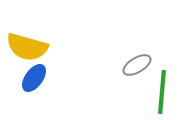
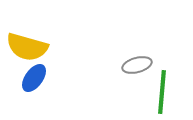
gray ellipse: rotated 16 degrees clockwise
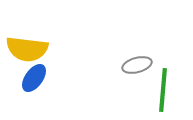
yellow semicircle: moved 2 px down; rotated 9 degrees counterclockwise
green line: moved 1 px right, 2 px up
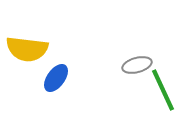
blue ellipse: moved 22 px right
green line: rotated 30 degrees counterclockwise
